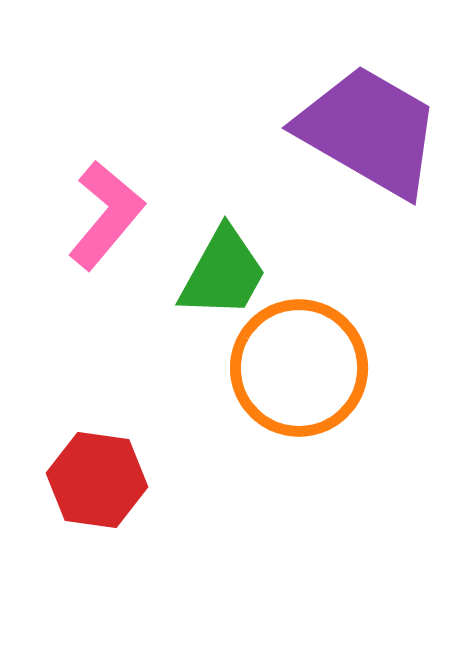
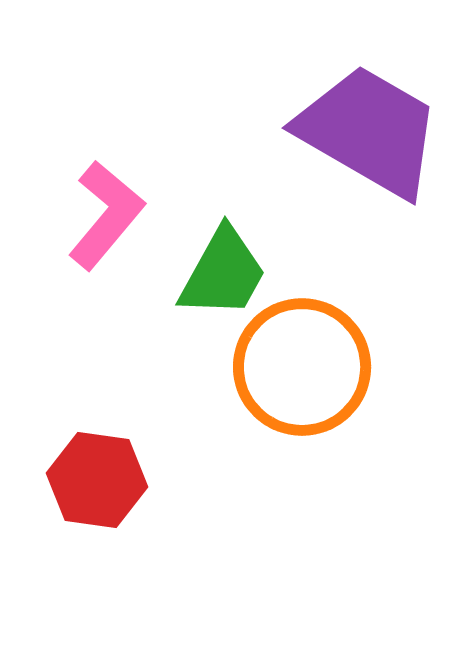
orange circle: moved 3 px right, 1 px up
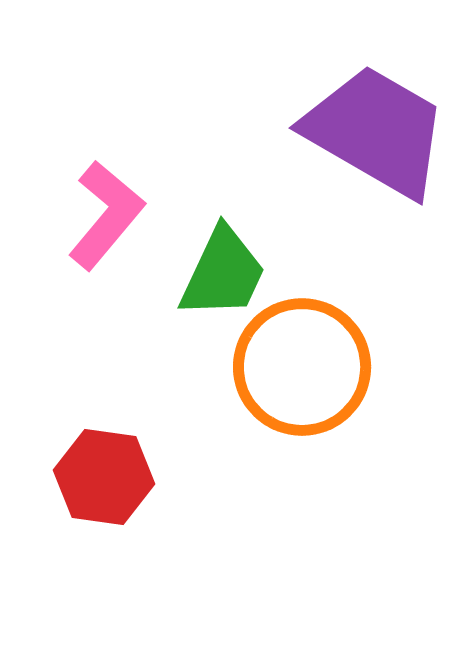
purple trapezoid: moved 7 px right
green trapezoid: rotated 4 degrees counterclockwise
red hexagon: moved 7 px right, 3 px up
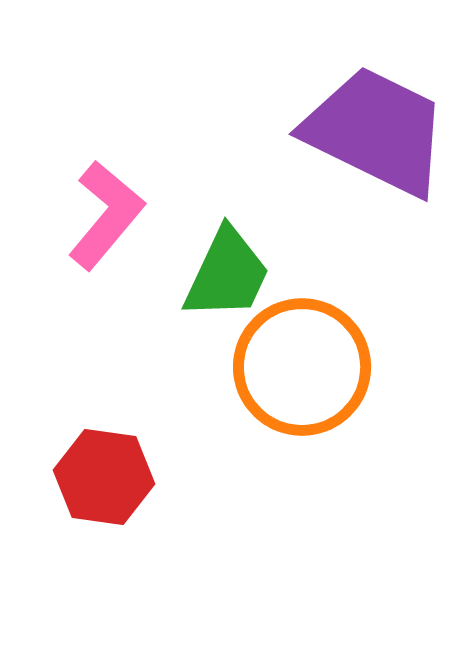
purple trapezoid: rotated 4 degrees counterclockwise
green trapezoid: moved 4 px right, 1 px down
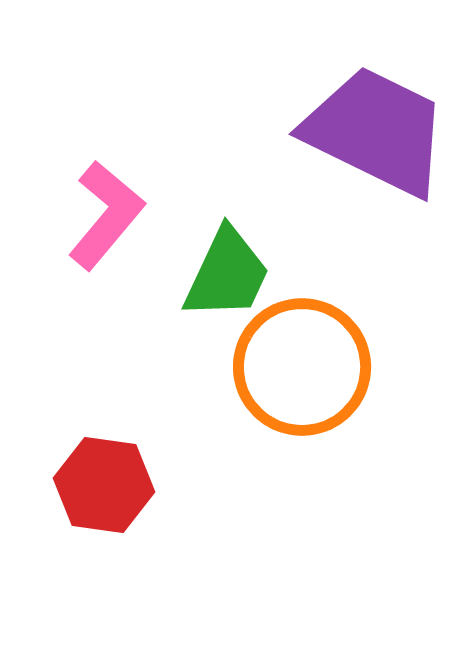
red hexagon: moved 8 px down
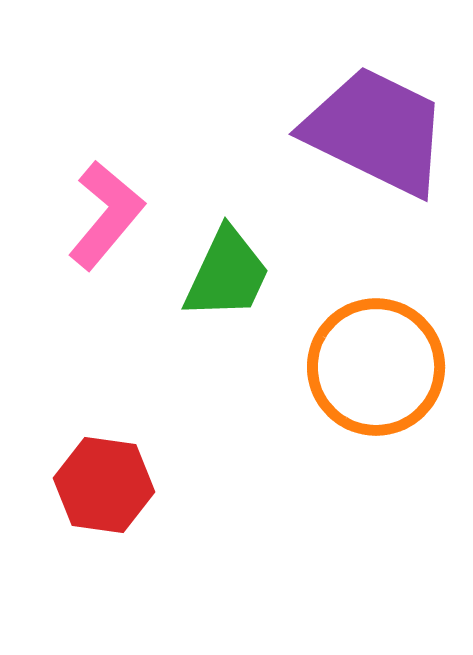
orange circle: moved 74 px right
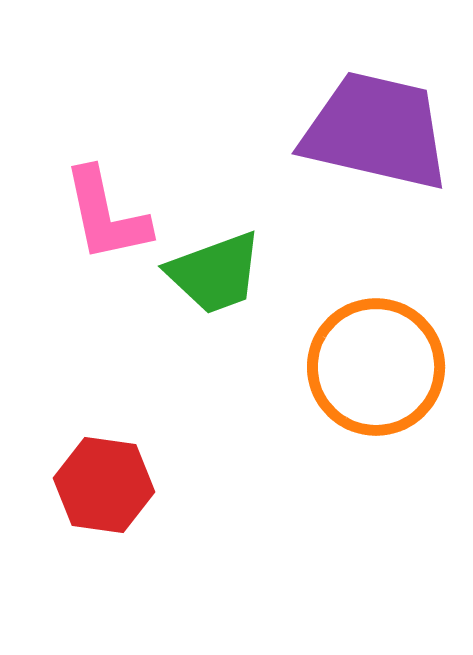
purple trapezoid: rotated 13 degrees counterclockwise
pink L-shape: rotated 128 degrees clockwise
green trapezoid: moved 12 px left, 1 px up; rotated 45 degrees clockwise
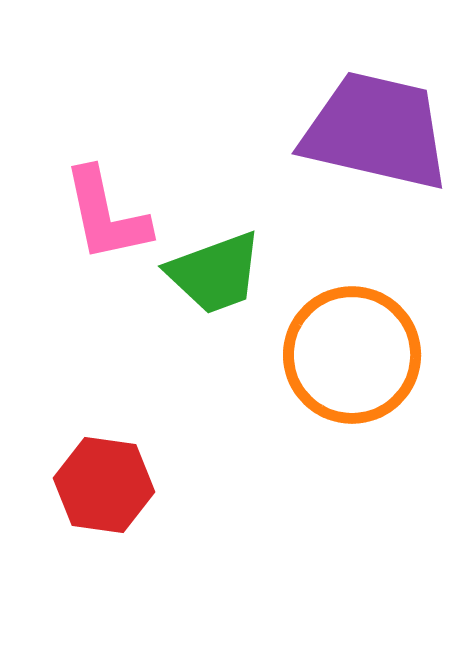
orange circle: moved 24 px left, 12 px up
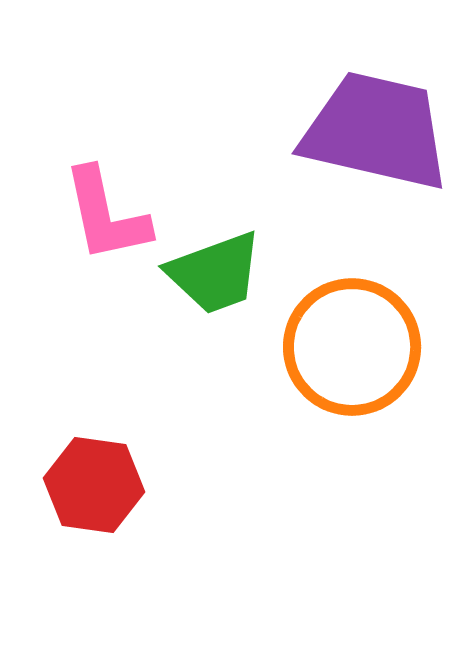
orange circle: moved 8 px up
red hexagon: moved 10 px left
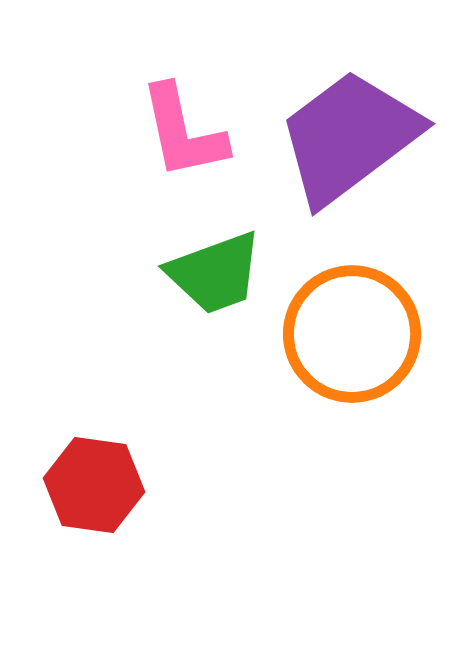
purple trapezoid: moved 27 px left, 6 px down; rotated 50 degrees counterclockwise
pink L-shape: moved 77 px right, 83 px up
orange circle: moved 13 px up
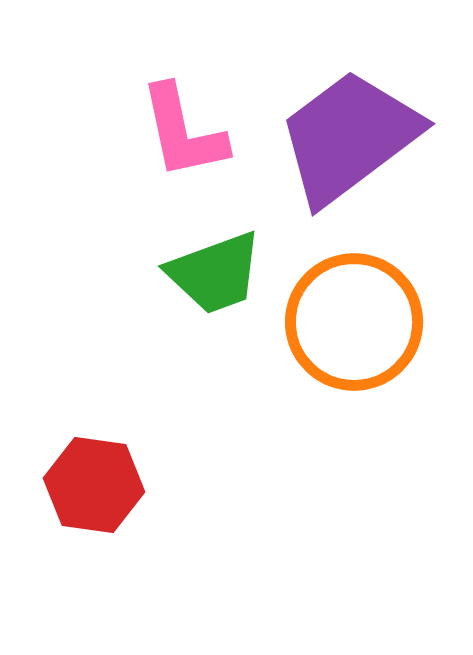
orange circle: moved 2 px right, 12 px up
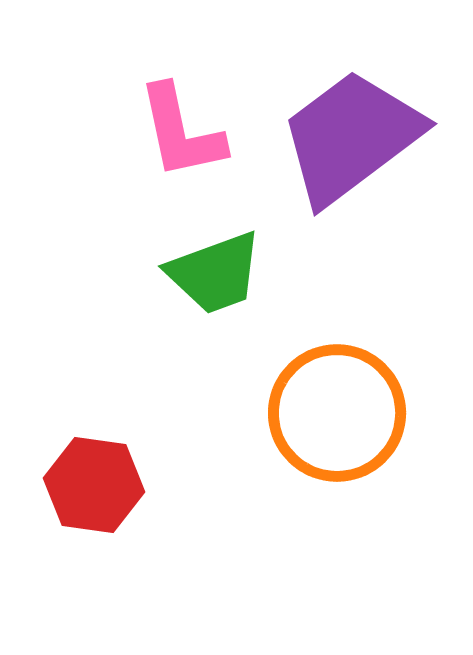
pink L-shape: moved 2 px left
purple trapezoid: moved 2 px right
orange circle: moved 17 px left, 91 px down
